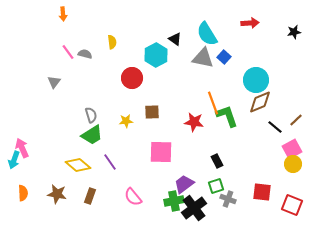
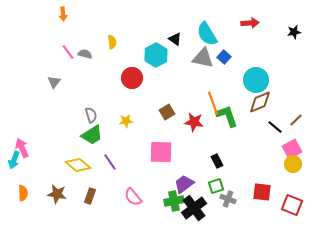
brown square at (152, 112): moved 15 px right; rotated 28 degrees counterclockwise
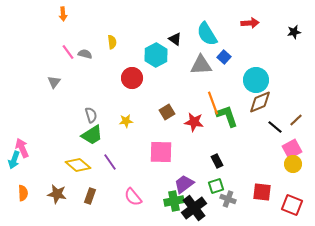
gray triangle at (203, 58): moved 2 px left, 7 px down; rotated 15 degrees counterclockwise
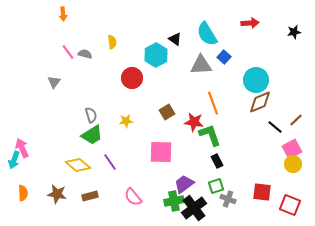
green L-shape at (227, 116): moved 17 px left, 19 px down
brown rectangle at (90, 196): rotated 56 degrees clockwise
red square at (292, 205): moved 2 px left
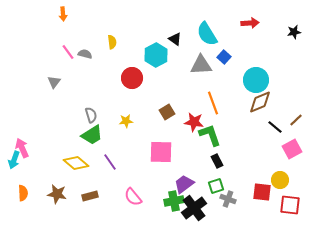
yellow circle at (293, 164): moved 13 px left, 16 px down
yellow diamond at (78, 165): moved 2 px left, 2 px up
red square at (290, 205): rotated 15 degrees counterclockwise
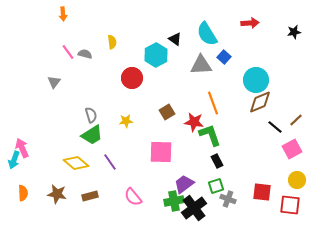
yellow circle at (280, 180): moved 17 px right
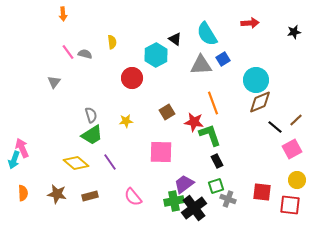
blue square at (224, 57): moved 1 px left, 2 px down; rotated 16 degrees clockwise
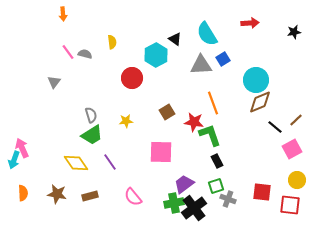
yellow diamond at (76, 163): rotated 15 degrees clockwise
green cross at (174, 201): moved 2 px down
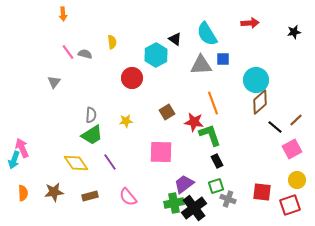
blue square at (223, 59): rotated 32 degrees clockwise
brown diamond at (260, 102): rotated 20 degrees counterclockwise
gray semicircle at (91, 115): rotated 21 degrees clockwise
brown star at (57, 194): moved 3 px left, 2 px up; rotated 18 degrees counterclockwise
pink semicircle at (133, 197): moved 5 px left
red square at (290, 205): rotated 25 degrees counterclockwise
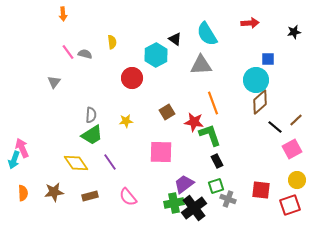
blue square at (223, 59): moved 45 px right
red square at (262, 192): moved 1 px left, 2 px up
